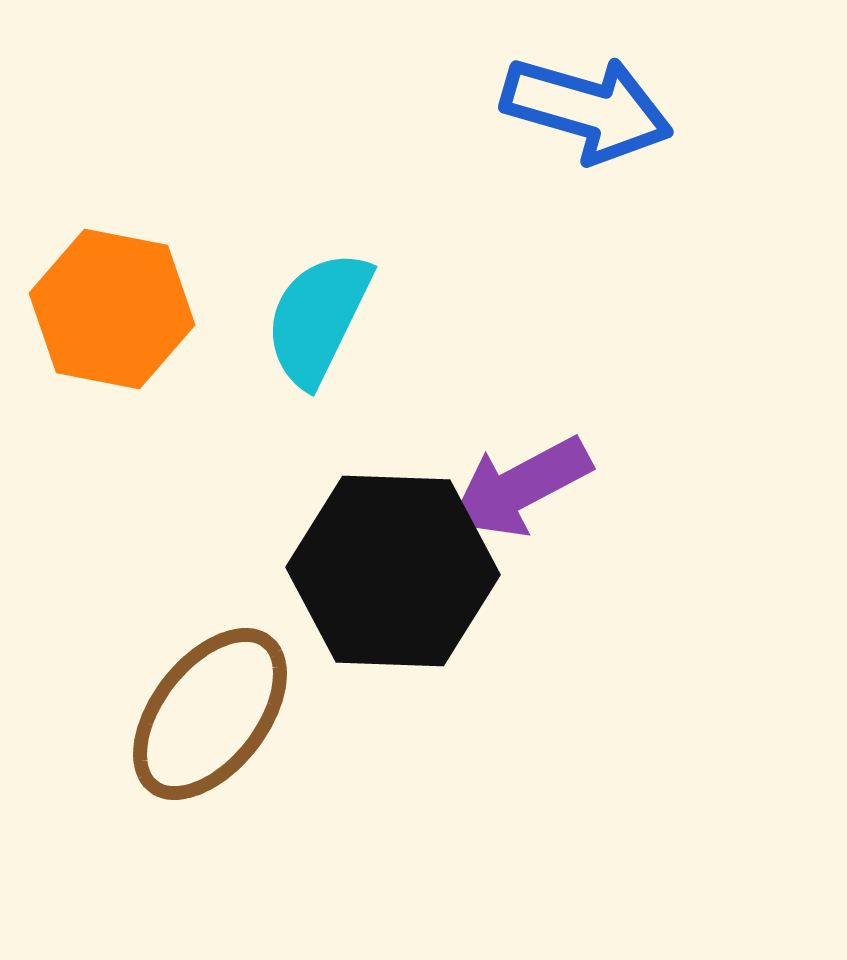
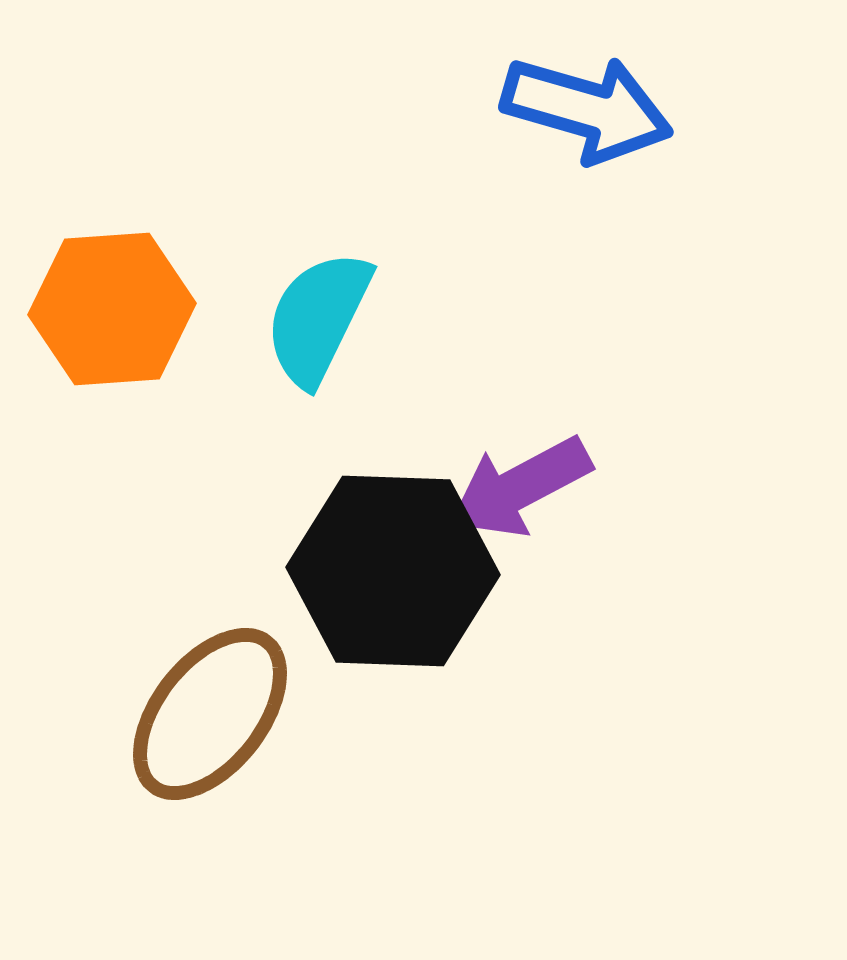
orange hexagon: rotated 15 degrees counterclockwise
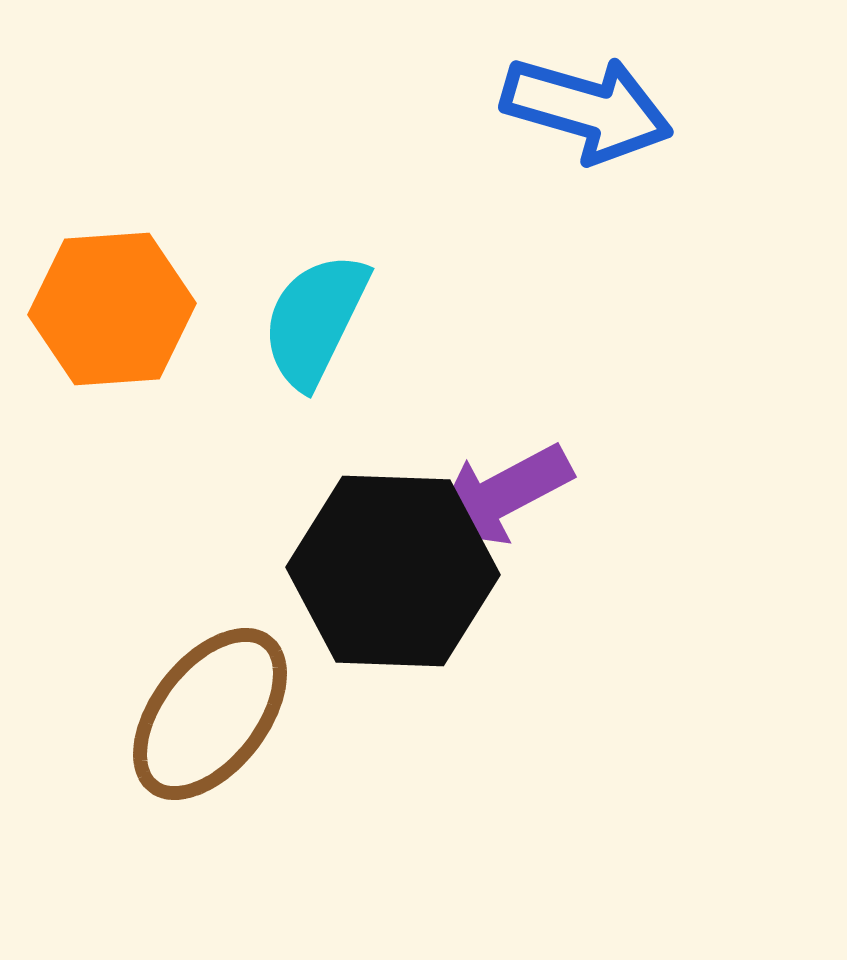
cyan semicircle: moved 3 px left, 2 px down
purple arrow: moved 19 px left, 8 px down
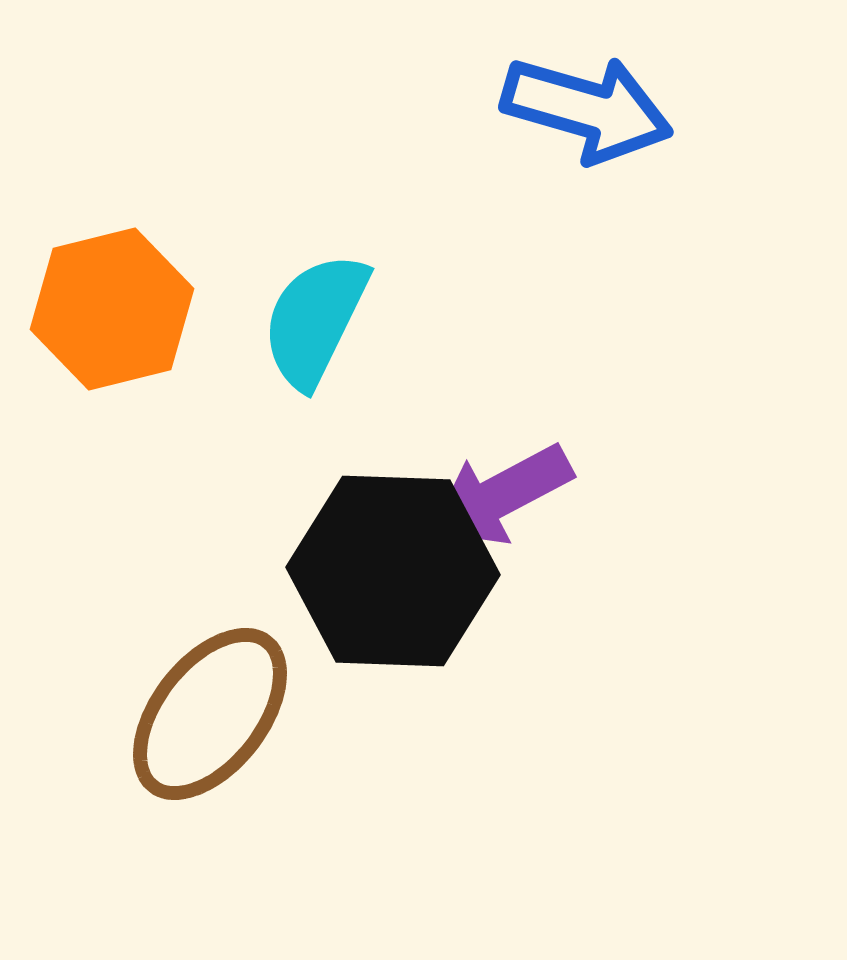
orange hexagon: rotated 10 degrees counterclockwise
